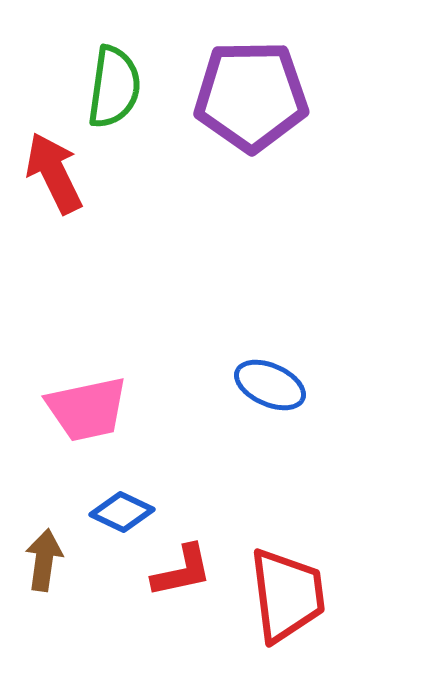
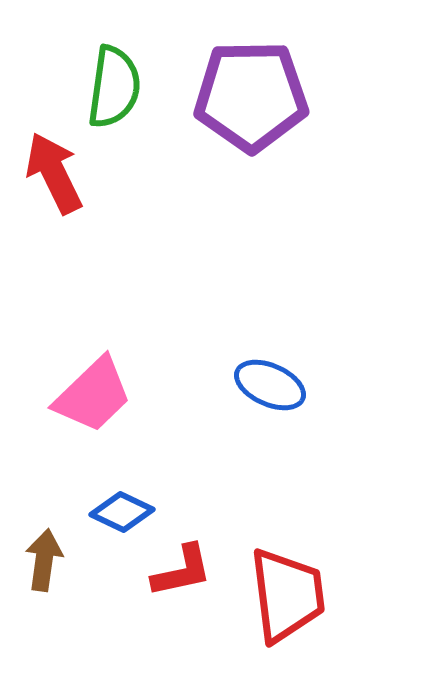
pink trapezoid: moved 6 px right, 14 px up; rotated 32 degrees counterclockwise
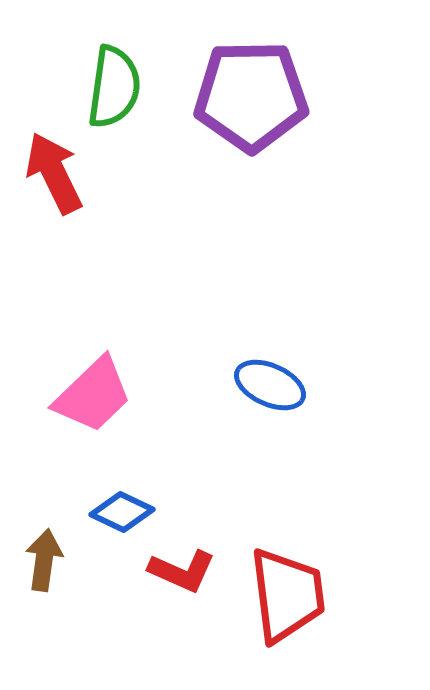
red L-shape: rotated 36 degrees clockwise
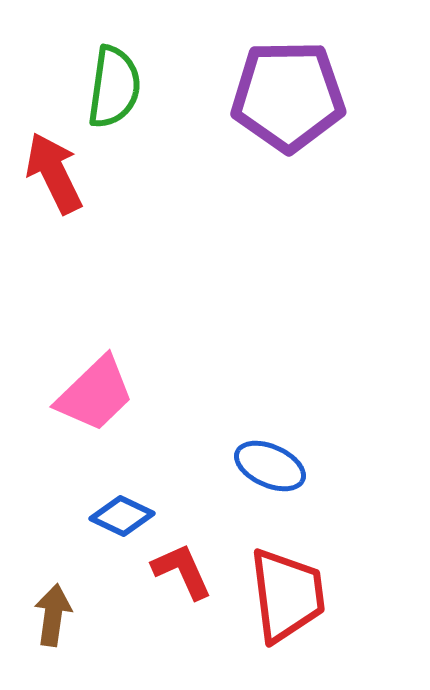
purple pentagon: moved 37 px right
blue ellipse: moved 81 px down
pink trapezoid: moved 2 px right, 1 px up
blue diamond: moved 4 px down
brown arrow: moved 9 px right, 55 px down
red L-shape: rotated 138 degrees counterclockwise
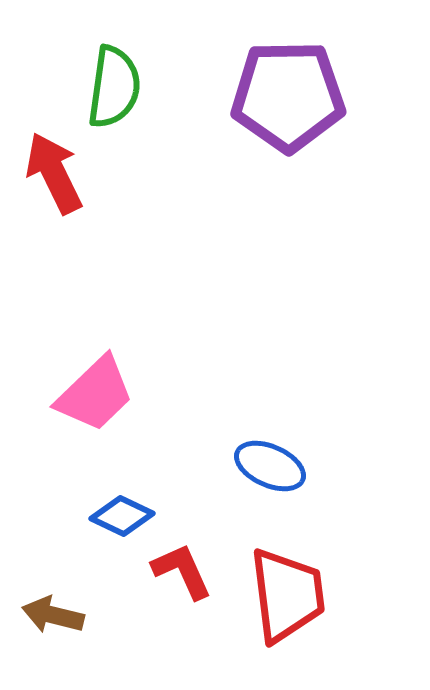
brown arrow: rotated 84 degrees counterclockwise
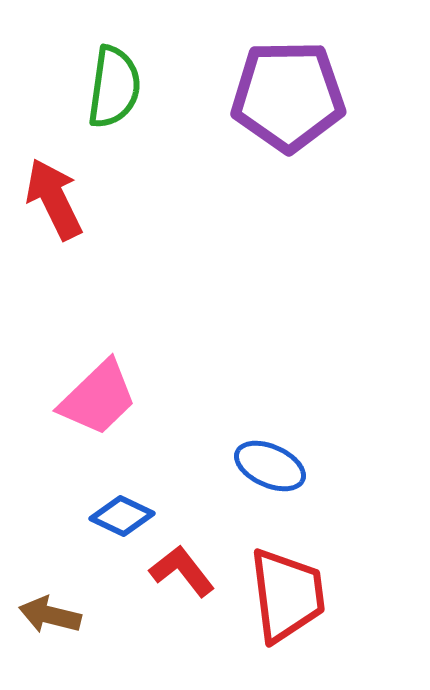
red arrow: moved 26 px down
pink trapezoid: moved 3 px right, 4 px down
red L-shape: rotated 14 degrees counterclockwise
brown arrow: moved 3 px left
